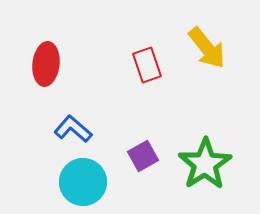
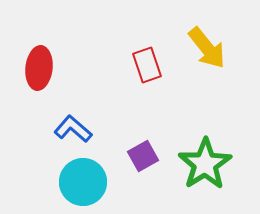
red ellipse: moved 7 px left, 4 px down
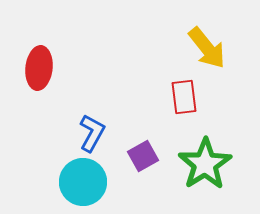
red rectangle: moved 37 px right, 32 px down; rotated 12 degrees clockwise
blue L-shape: moved 19 px right, 4 px down; rotated 78 degrees clockwise
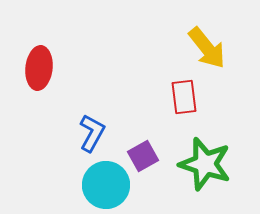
green star: rotated 22 degrees counterclockwise
cyan circle: moved 23 px right, 3 px down
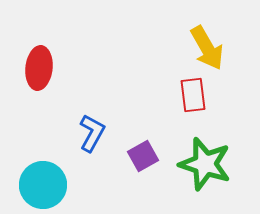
yellow arrow: rotated 9 degrees clockwise
red rectangle: moved 9 px right, 2 px up
cyan circle: moved 63 px left
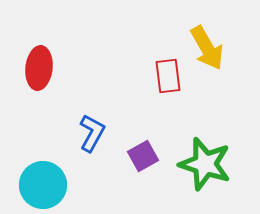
red rectangle: moved 25 px left, 19 px up
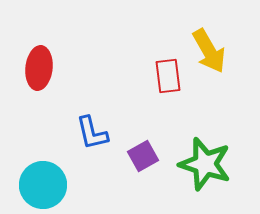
yellow arrow: moved 2 px right, 3 px down
blue L-shape: rotated 138 degrees clockwise
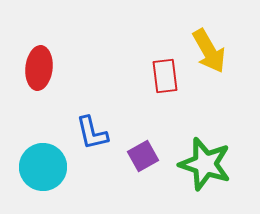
red rectangle: moved 3 px left
cyan circle: moved 18 px up
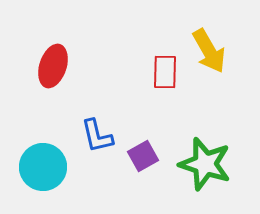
red ellipse: moved 14 px right, 2 px up; rotated 12 degrees clockwise
red rectangle: moved 4 px up; rotated 8 degrees clockwise
blue L-shape: moved 5 px right, 3 px down
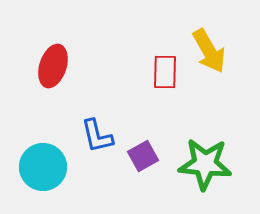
green star: rotated 12 degrees counterclockwise
